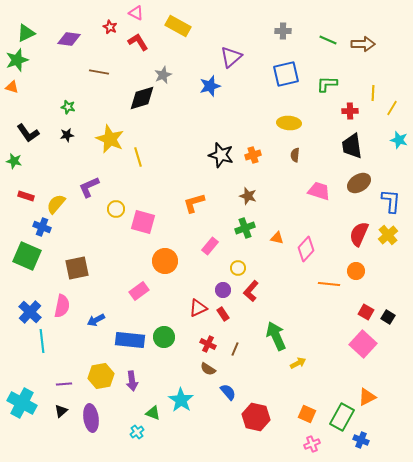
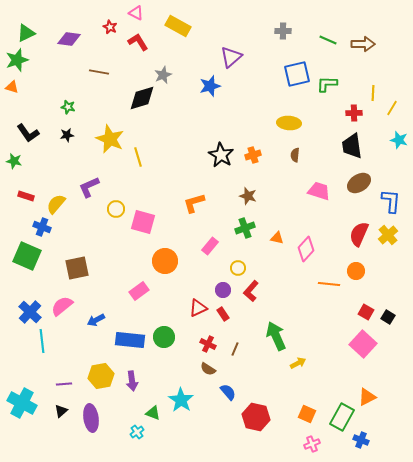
blue square at (286, 74): moved 11 px right
red cross at (350, 111): moved 4 px right, 2 px down
black star at (221, 155): rotated 15 degrees clockwise
pink semicircle at (62, 306): rotated 140 degrees counterclockwise
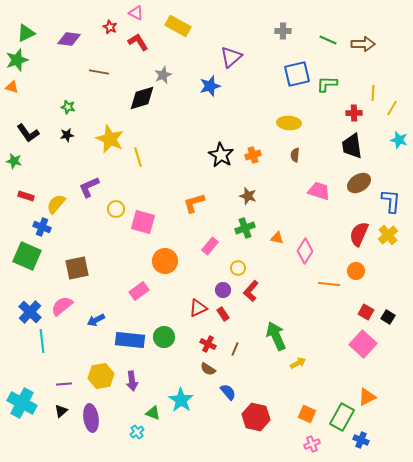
pink diamond at (306, 249): moved 1 px left, 2 px down; rotated 10 degrees counterclockwise
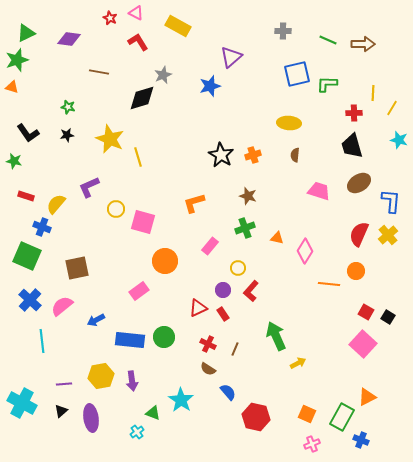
red star at (110, 27): moved 9 px up
black trapezoid at (352, 146): rotated 8 degrees counterclockwise
blue cross at (30, 312): moved 12 px up
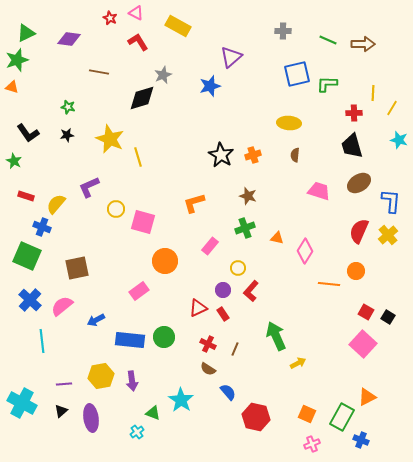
green star at (14, 161): rotated 14 degrees clockwise
red semicircle at (359, 234): moved 3 px up
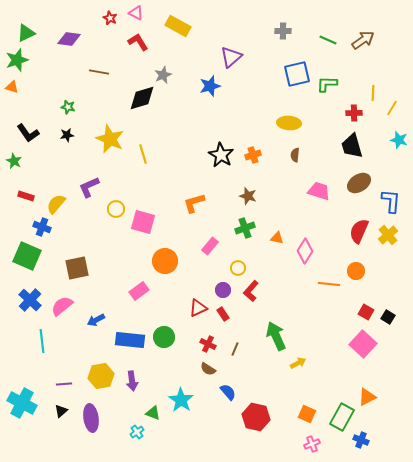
brown arrow at (363, 44): moved 4 px up; rotated 35 degrees counterclockwise
yellow line at (138, 157): moved 5 px right, 3 px up
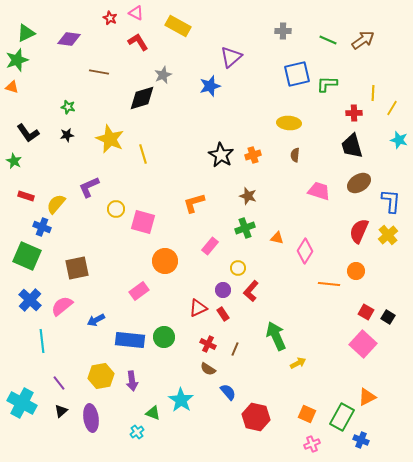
purple line at (64, 384): moved 5 px left, 1 px up; rotated 56 degrees clockwise
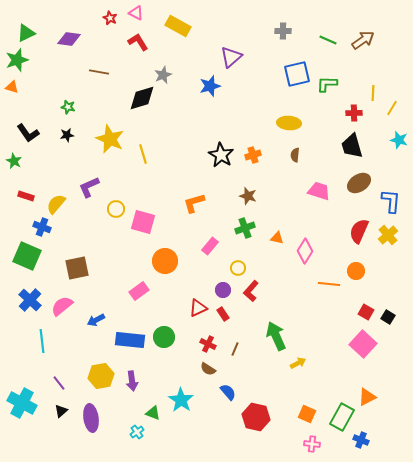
pink cross at (312, 444): rotated 28 degrees clockwise
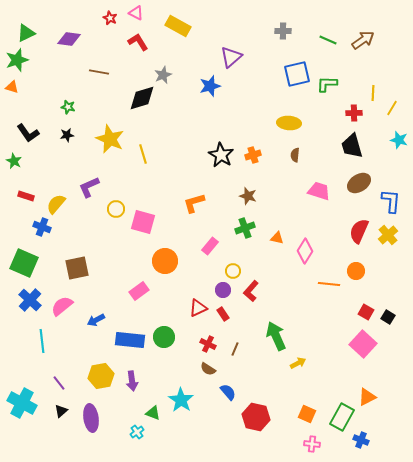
green square at (27, 256): moved 3 px left, 7 px down
yellow circle at (238, 268): moved 5 px left, 3 px down
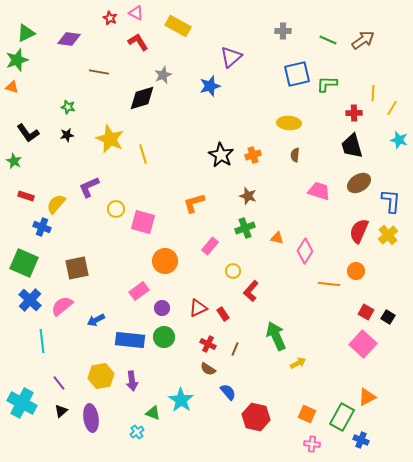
purple circle at (223, 290): moved 61 px left, 18 px down
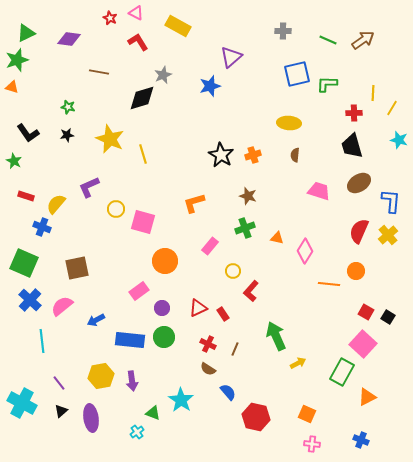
green rectangle at (342, 417): moved 45 px up
